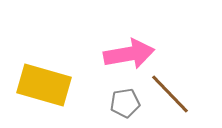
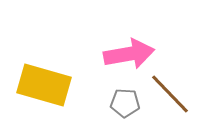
gray pentagon: rotated 12 degrees clockwise
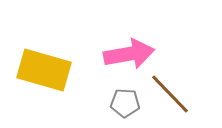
yellow rectangle: moved 15 px up
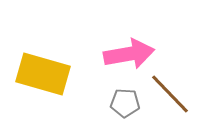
yellow rectangle: moved 1 px left, 4 px down
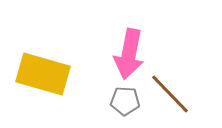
pink arrow: rotated 111 degrees clockwise
gray pentagon: moved 2 px up
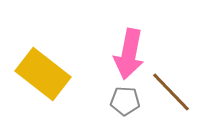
yellow rectangle: rotated 22 degrees clockwise
brown line: moved 1 px right, 2 px up
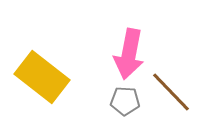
yellow rectangle: moved 1 px left, 3 px down
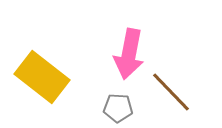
gray pentagon: moved 7 px left, 7 px down
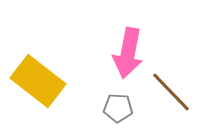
pink arrow: moved 1 px left, 1 px up
yellow rectangle: moved 4 px left, 4 px down
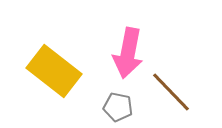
yellow rectangle: moved 16 px right, 10 px up
gray pentagon: moved 1 px up; rotated 8 degrees clockwise
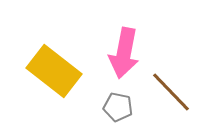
pink arrow: moved 4 px left
